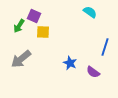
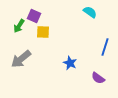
purple semicircle: moved 5 px right, 6 px down
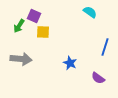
gray arrow: rotated 135 degrees counterclockwise
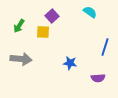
purple square: moved 18 px right; rotated 24 degrees clockwise
blue star: rotated 16 degrees counterclockwise
purple semicircle: rotated 40 degrees counterclockwise
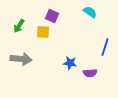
purple square: rotated 24 degrees counterclockwise
purple semicircle: moved 8 px left, 5 px up
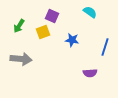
yellow square: rotated 24 degrees counterclockwise
blue star: moved 2 px right, 23 px up
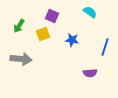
yellow square: moved 2 px down
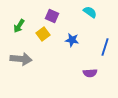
yellow square: rotated 16 degrees counterclockwise
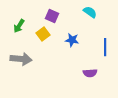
blue line: rotated 18 degrees counterclockwise
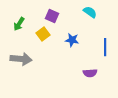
green arrow: moved 2 px up
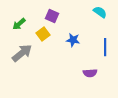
cyan semicircle: moved 10 px right
green arrow: rotated 16 degrees clockwise
blue star: moved 1 px right
gray arrow: moved 1 px right, 6 px up; rotated 45 degrees counterclockwise
